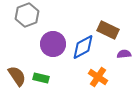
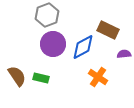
gray hexagon: moved 20 px right
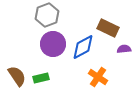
brown rectangle: moved 2 px up
purple semicircle: moved 5 px up
green rectangle: rotated 28 degrees counterclockwise
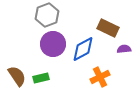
blue diamond: moved 2 px down
orange cross: moved 2 px right; rotated 30 degrees clockwise
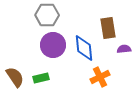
gray hexagon: rotated 20 degrees clockwise
brown rectangle: rotated 55 degrees clockwise
purple circle: moved 1 px down
blue diamond: moved 1 px right, 1 px up; rotated 68 degrees counterclockwise
brown semicircle: moved 2 px left, 1 px down
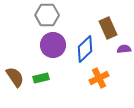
brown rectangle: rotated 15 degrees counterclockwise
blue diamond: moved 1 px right, 1 px down; rotated 52 degrees clockwise
orange cross: moved 1 px left, 1 px down
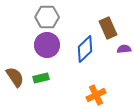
gray hexagon: moved 2 px down
purple circle: moved 6 px left
orange cross: moved 3 px left, 17 px down
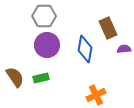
gray hexagon: moved 3 px left, 1 px up
blue diamond: rotated 36 degrees counterclockwise
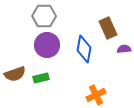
blue diamond: moved 1 px left
brown semicircle: moved 3 px up; rotated 105 degrees clockwise
